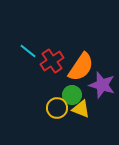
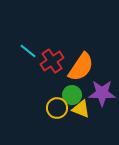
purple star: moved 8 px down; rotated 16 degrees counterclockwise
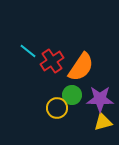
purple star: moved 2 px left, 6 px down
yellow triangle: moved 22 px right, 13 px down; rotated 36 degrees counterclockwise
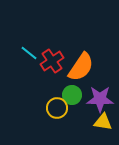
cyan line: moved 1 px right, 2 px down
yellow triangle: rotated 24 degrees clockwise
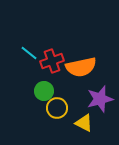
red cross: rotated 15 degrees clockwise
orange semicircle: rotated 44 degrees clockwise
green circle: moved 28 px left, 4 px up
purple star: rotated 16 degrees counterclockwise
yellow triangle: moved 19 px left, 1 px down; rotated 18 degrees clockwise
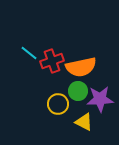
green circle: moved 34 px right
purple star: rotated 12 degrees clockwise
yellow circle: moved 1 px right, 4 px up
yellow triangle: moved 1 px up
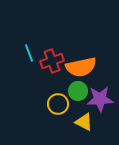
cyan line: rotated 30 degrees clockwise
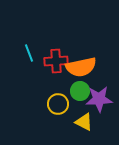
red cross: moved 4 px right; rotated 15 degrees clockwise
green circle: moved 2 px right
purple star: moved 1 px left
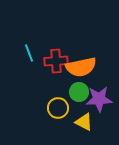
green circle: moved 1 px left, 1 px down
yellow circle: moved 4 px down
